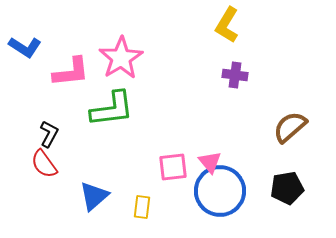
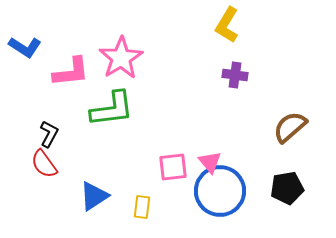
blue triangle: rotated 8 degrees clockwise
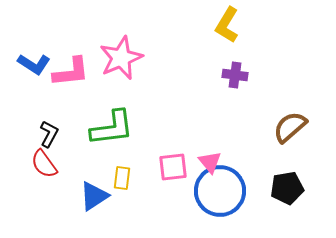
blue L-shape: moved 9 px right, 17 px down
pink star: rotated 9 degrees clockwise
green L-shape: moved 19 px down
yellow rectangle: moved 20 px left, 29 px up
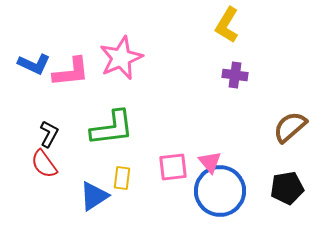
blue L-shape: rotated 8 degrees counterclockwise
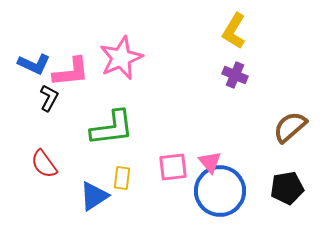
yellow L-shape: moved 7 px right, 6 px down
purple cross: rotated 15 degrees clockwise
black L-shape: moved 36 px up
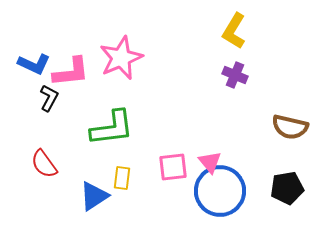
brown semicircle: rotated 126 degrees counterclockwise
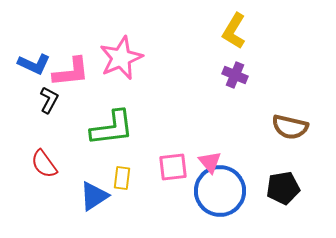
black L-shape: moved 2 px down
black pentagon: moved 4 px left
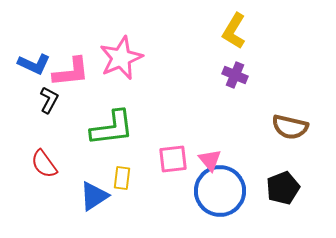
pink triangle: moved 2 px up
pink square: moved 8 px up
black pentagon: rotated 12 degrees counterclockwise
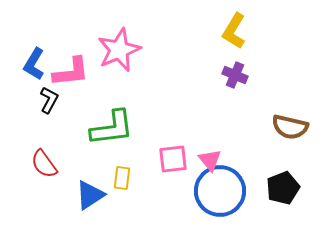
pink star: moved 2 px left, 8 px up
blue L-shape: rotated 96 degrees clockwise
blue triangle: moved 4 px left, 1 px up
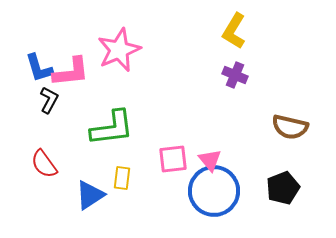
blue L-shape: moved 5 px right, 4 px down; rotated 48 degrees counterclockwise
blue circle: moved 6 px left
